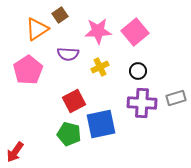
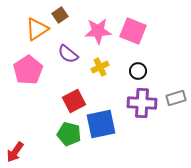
pink square: moved 2 px left, 1 px up; rotated 28 degrees counterclockwise
purple semicircle: rotated 35 degrees clockwise
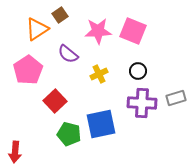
yellow cross: moved 1 px left, 7 px down
red square: moved 19 px left; rotated 15 degrees counterclockwise
red arrow: rotated 30 degrees counterclockwise
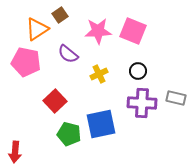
pink pentagon: moved 2 px left, 8 px up; rotated 28 degrees counterclockwise
gray rectangle: rotated 30 degrees clockwise
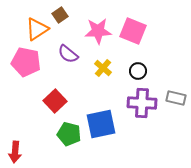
yellow cross: moved 4 px right, 6 px up; rotated 24 degrees counterclockwise
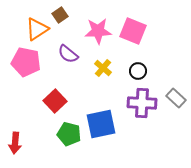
gray rectangle: rotated 30 degrees clockwise
red arrow: moved 9 px up
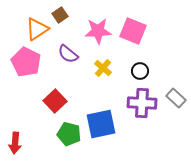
pink pentagon: rotated 16 degrees clockwise
black circle: moved 2 px right
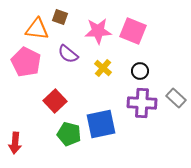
brown square: moved 2 px down; rotated 35 degrees counterclockwise
orange triangle: rotated 40 degrees clockwise
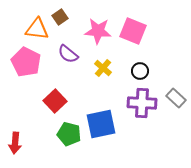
brown square: rotated 35 degrees clockwise
pink star: rotated 8 degrees clockwise
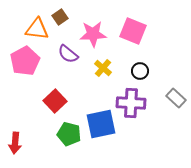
pink star: moved 5 px left, 3 px down; rotated 8 degrees counterclockwise
pink pentagon: moved 1 px left, 1 px up; rotated 16 degrees clockwise
purple cross: moved 11 px left
